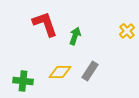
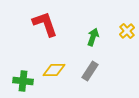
green arrow: moved 18 px right, 1 px down
yellow diamond: moved 6 px left, 2 px up
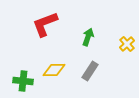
red L-shape: rotated 92 degrees counterclockwise
yellow cross: moved 13 px down
green arrow: moved 5 px left
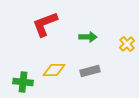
green arrow: rotated 72 degrees clockwise
gray rectangle: rotated 42 degrees clockwise
green cross: moved 1 px down
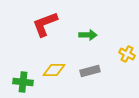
green arrow: moved 2 px up
yellow cross: moved 10 px down; rotated 21 degrees counterclockwise
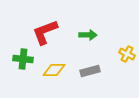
red L-shape: moved 8 px down
green cross: moved 23 px up
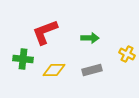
green arrow: moved 2 px right, 3 px down
gray rectangle: moved 2 px right, 1 px up
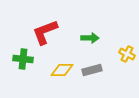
yellow diamond: moved 8 px right
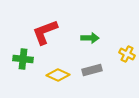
yellow diamond: moved 4 px left, 5 px down; rotated 25 degrees clockwise
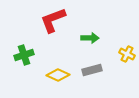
red L-shape: moved 8 px right, 12 px up
green cross: moved 1 px right, 4 px up; rotated 24 degrees counterclockwise
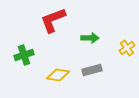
yellow cross: moved 6 px up; rotated 28 degrees clockwise
yellow diamond: rotated 15 degrees counterclockwise
